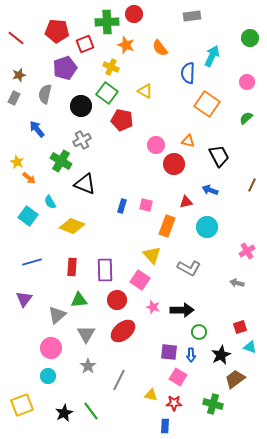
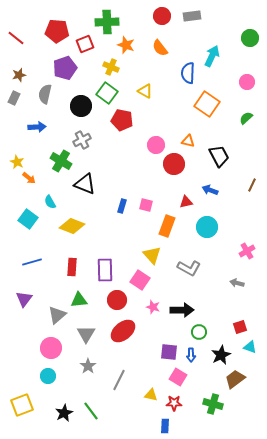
red circle at (134, 14): moved 28 px right, 2 px down
blue arrow at (37, 129): moved 2 px up; rotated 126 degrees clockwise
cyan square at (28, 216): moved 3 px down
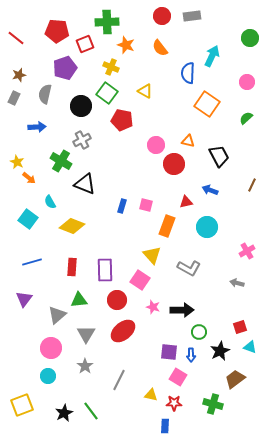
black star at (221, 355): moved 1 px left, 4 px up
gray star at (88, 366): moved 3 px left
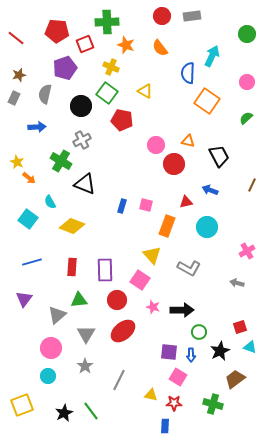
green circle at (250, 38): moved 3 px left, 4 px up
orange square at (207, 104): moved 3 px up
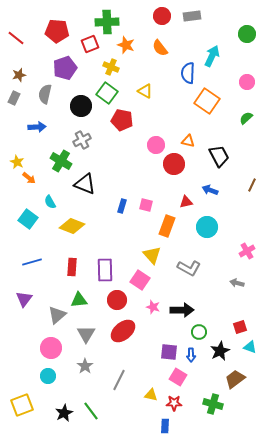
red square at (85, 44): moved 5 px right
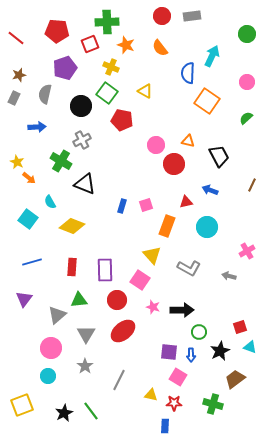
pink square at (146, 205): rotated 32 degrees counterclockwise
gray arrow at (237, 283): moved 8 px left, 7 px up
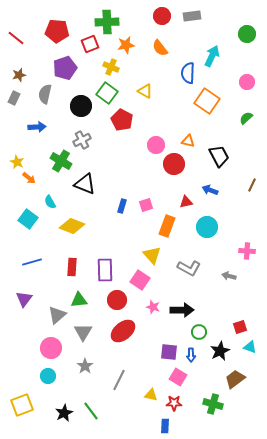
orange star at (126, 45): rotated 30 degrees counterclockwise
red pentagon at (122, 120): rotated 15 degrees clockwise
pink cross at (247, 251): rotated 35 degrees clockwise
gray triangle at (86, 334): moved 3 px left, 2 px up
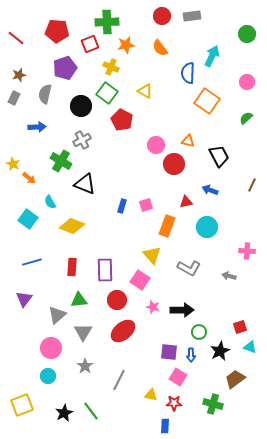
yellow star at (17, 162): moved 4 px left, 2 px down
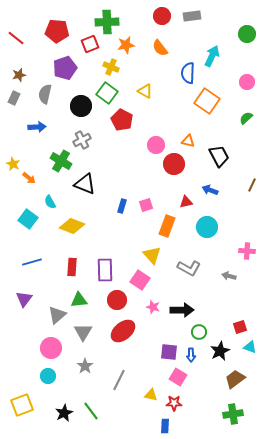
green cross at (213, 404): moved 20 px right, 10 px down; rotated 24 degrees counterclockwise
